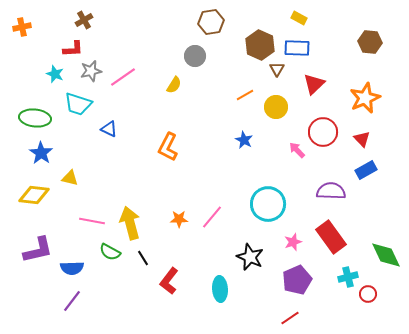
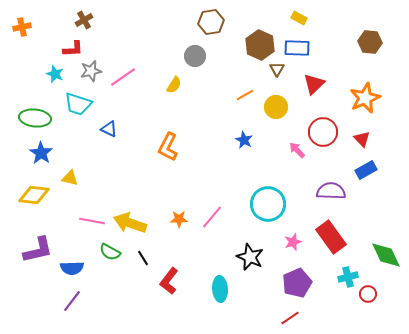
yellow arrow at (130, 223): rotated 56 degrees counterclockwise
purple pentagon at (297, 280): moved 3 px down
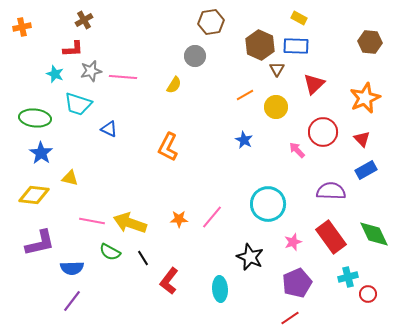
blue rectangle at (297, 48): moved 1 px left, 2 px up
pink line at (123, 77): rotated 40 degrees clockwise
purple L-shape at (38, 250): moved 2 px right, 7 px up
green diamond at (386, 255): moved 12 px left, 21 px up
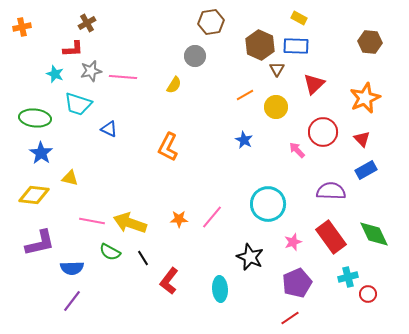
brown cross at (84, 20): moved 3 px right, 3 px down
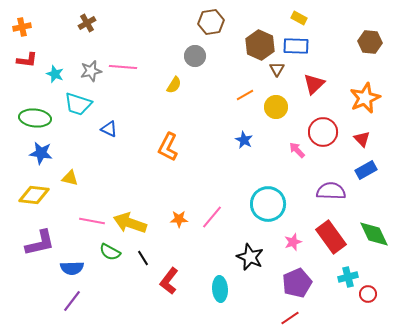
red L-shape at (73, 49): moved 46 px left, 11 px down; rotated 10 degrees clockwise
pink line at (123, 77): moved 10 px up
blue star at (41, 153): rotated 25 degrees counterclockwise
